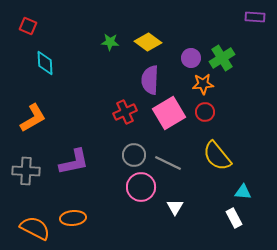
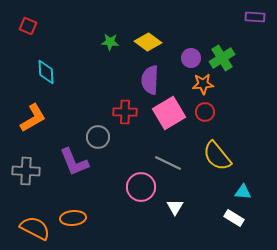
cyan diamond: moved 1 px right, 9 px down
red cross: rotated 25 degrees clockwise
gray circle: moved 36 px left, 18 px up
purple L-shape: rotated 80 degrees clockwise
white rectangle: rotated 30 degrees counterclockwise
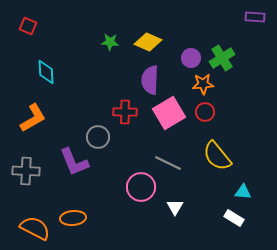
yellow diamond: rotated 12 degrees counterclockwise
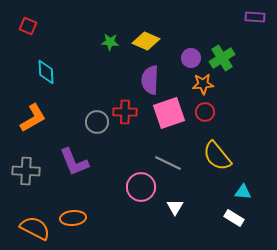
yellow diamond: moved 2 px left, 1 px up
pink square: rotated 12 degrees clockwise
gray circle: moved 1 px left, 15 px up
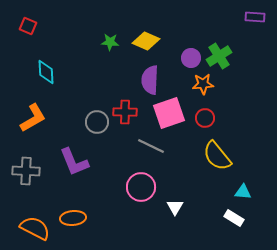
green cross: moved 3 px left, 2 px up
red circle: moved 6 px down
gray line: moved 17 px left, 17 px up
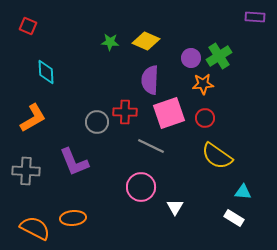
yellow semicircle: rotated 16 degrees counterclockwise
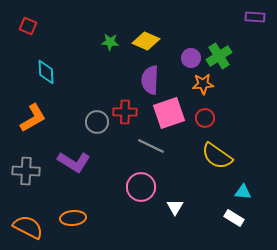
purple L-shape: rotated 36 degrees counterclockwise
orange semicircle: moved 7 px left, 1 px up
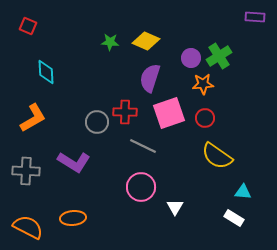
purple semicircle: moved 2 px up; rotated 16 degrees clockwise
gray line: moved 8 px left
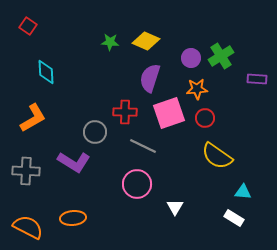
purple rectangle: moved 2 px right, 62 px down
red square: rotated 12 degrees clockwise
green cross: moved 2 px right
orange star: moved 6 px left, 5 px down
gray circle: moved 2 px left, 10 px down
pink circle: moved 4 px left, 3 px up
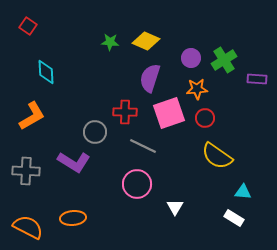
green cross: moved 3 px right, 4 px down
orange L-shape: moved 1 px left, 2 px up
